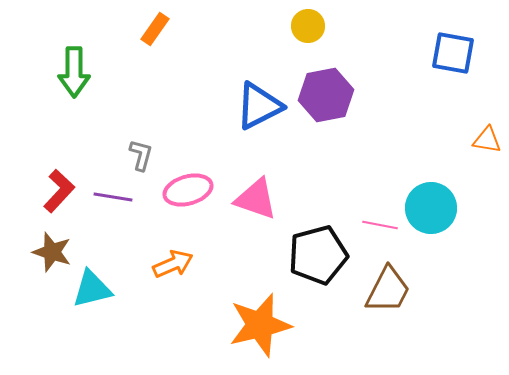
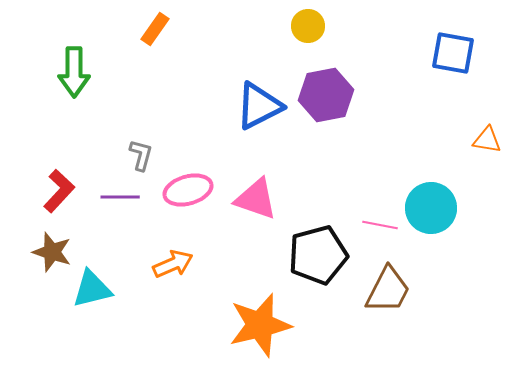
purple line: moved 7 px right; rotated 9 degrees counterclockwise
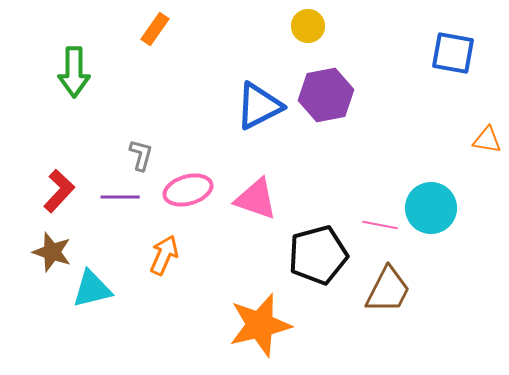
orange arrow: moved 9 px left, 9 px up; rotated 42 degrees counterclockwise
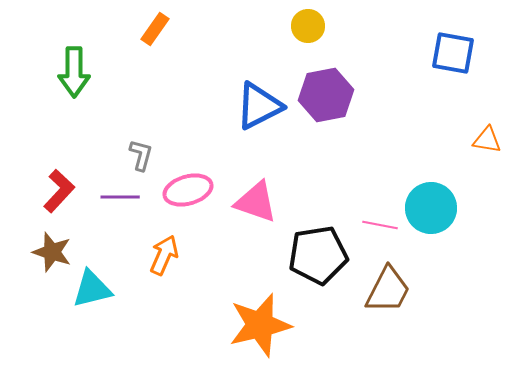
pink triangle: moved 3 px down
black pentagon: rotated 6 degrees clockwise
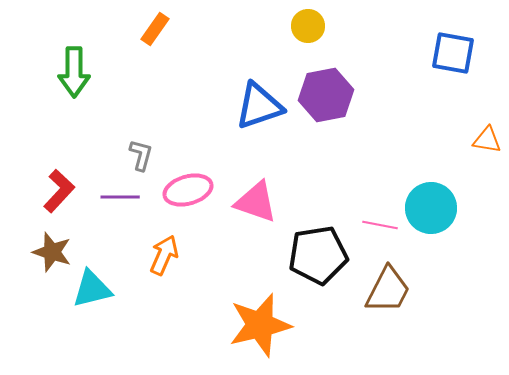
blue triangle: rotated 8 degrees clockwise
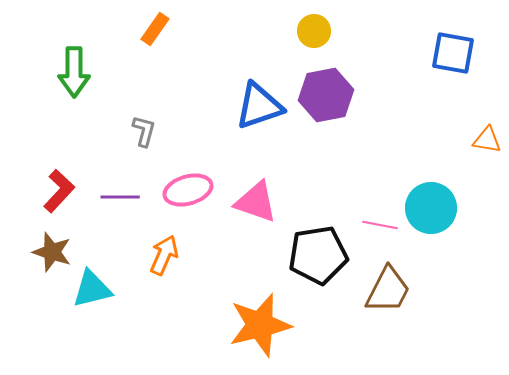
yellow circle: moved 6 px right, 5 px down
gray L-shape: moved 3 px right, 24 px up
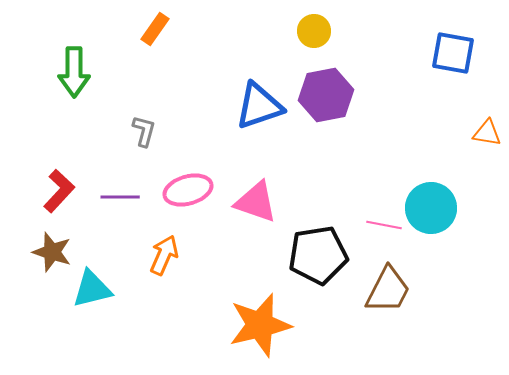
orange triangle: moved 7 px up
pink line: moved 4 px right
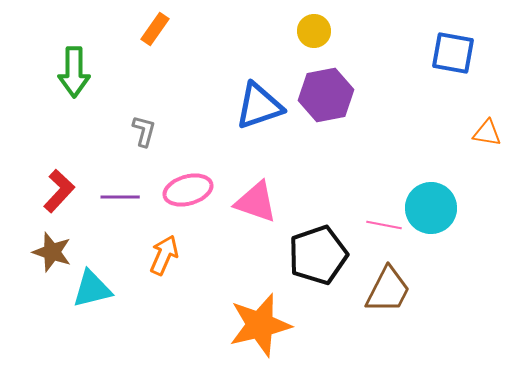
black pentagon: rotated 10 degrees counterclockwise
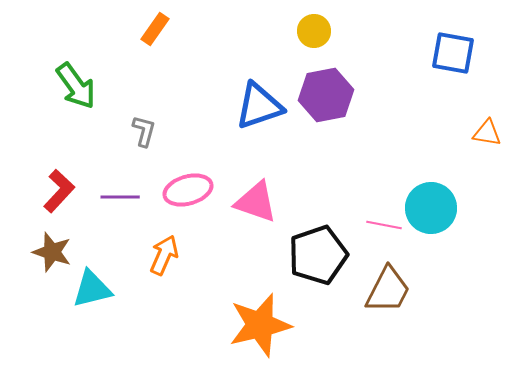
green arrow: moved 2 px right, 14 px down; rotated 36 degrees counterclockwise
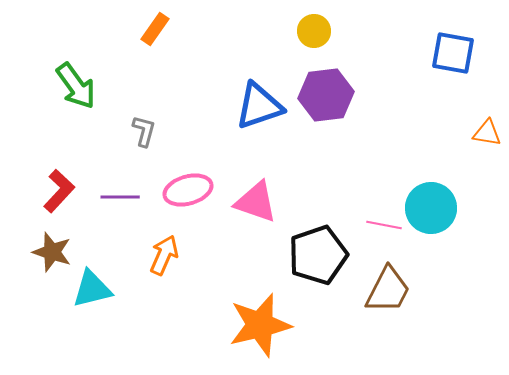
purple hexagon: rotated 4 degrees clockwise
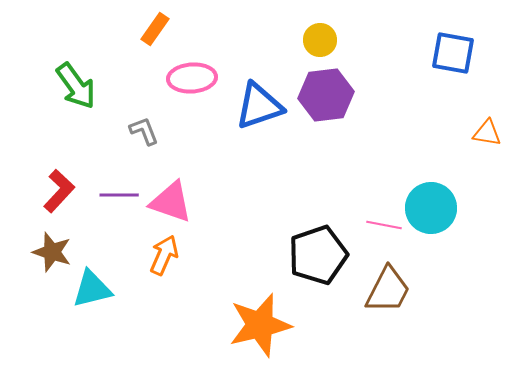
yellow circle: moved 6 px right, 9 px down
gray L-shape: rotated 36 degrees counterclockwise
pink ellipse: moved 4 px right, 112 px up; rotated 12 degrees clockwise
purple line: moved 1 px left, 2 px up
pink triangle: moved 85 px left
